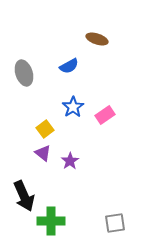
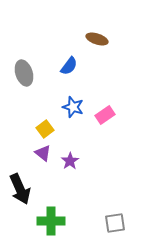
blue semicircle: rotated 24 degrees counterclockwise
blue star: rotated 20 degrees counterclockwise
black arrow: moved 4 px left, 7 px up
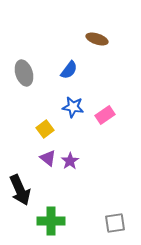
blue semicircle: moved 4 px down
blue star: rotated 10 degrees counterclockwise
purple triangle: moved 5 px right, 5 px down
black arrow: moved 1 px down
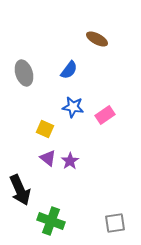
brown ellipse: rotated 10 degrees clockwise
yellow square: rotated 30 degrees counterclockwise
green cross: rotated 20 degrees clockwise
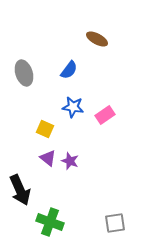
purple star: rotated 18 degrees counterclockwise
green cross: moved 1 px left, 1 px down
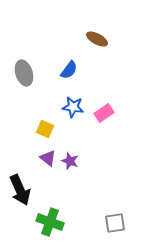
pink rectangle: moved 1 px left, 2 px up
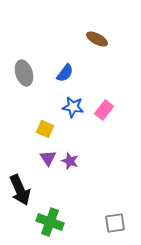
blue semicircle: moved 4 px left, 3 px down
pink rectangle: moved 3 px up; rotated 18 degrees counterclockwise
purple triangle: rotated 18 degrees clockwise
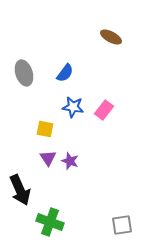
brown ellipse: moved 14 px right, 2 px up
yellow square: rotated 12 degrees counterclockwise
gray square: moved 7 px right, 2 px down
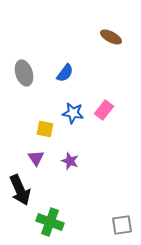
blue star: moved 6 px down
purple triangle: moved 12 px left
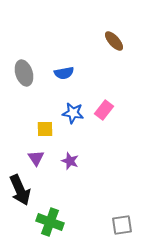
brown ellipse: moved 3 px right, 4 px down; rotated 20 degrees clockwise
blue semicircle: moved 1 px left; rotated 42 degrees clockwise
yellow square: rotated 12 degrees counterclockwise
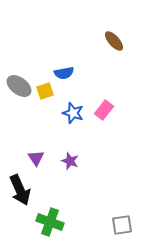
gray ellipse: moved 5 px left, 13 px down; rotated 35 degrees counterclockwise
blue star: rotated 10 degrees clockwise
yellow square: moved 38 px up; rotated 18 degrees counterclockwise
